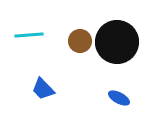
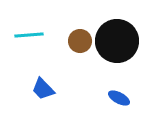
black circle: moved 1 px up
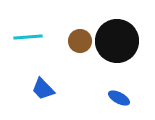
cyan line: moved 1 px left, 2 px down
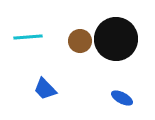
black circle: moved 1 px left, 2 px up
blue trapezoid: moved 2 px right
blue ellipse: moved 3 px right
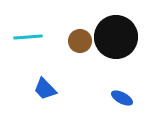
black circle: moved 2 px up
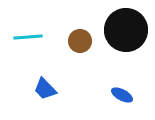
black circle: moved 10 px right, 7 px up
blue ellipse: moved 3 px up
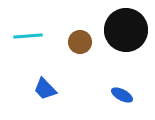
cyan line: moved 1 px up
brown circle: moved 1 px down
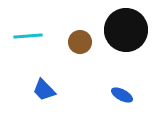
blue trapezoid: moved 1 px left, 1 px down
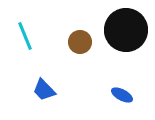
cyan line: moved 3 px left; rotated 72 degrees clockwise
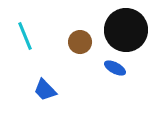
blue trapezoid: moved 1 px right
blue ellipse: moved 7 px left, 27 px up
